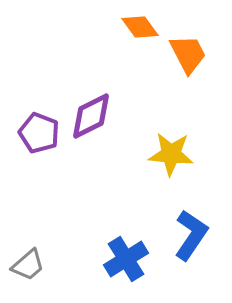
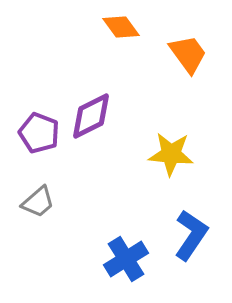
orange diamond: moved 19 px left
orange trapezoid: rotated 9 degrees counterclockwise
gray trapezoid: moved 10 px right, 63 px up
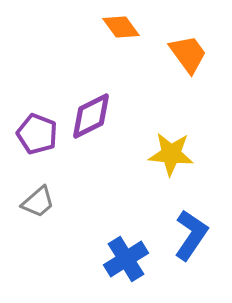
purple pentagon: moved 2 px left, 1 px down
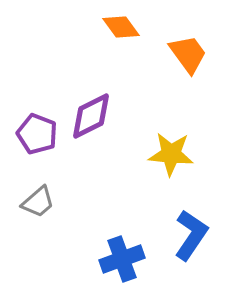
blue cross: moved 4 px left; rotated 12 degrees clockwise
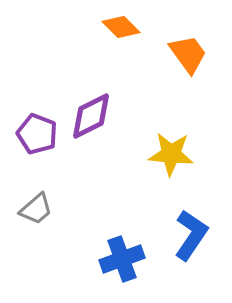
orange diamond: rotated 9 degrees counterclockwise
gray trapezoid: moved 2 px left, 7 px down
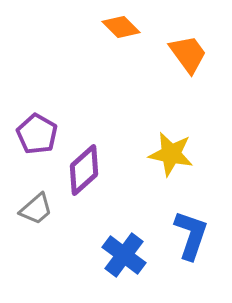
purple diamond: moved 7 px left, 54 px down; rotated 15 degrees counterclockwise
purple pentagon: rotated 9 degrees clockwise
yellow star: rotated 6 degrees clockwise
blue L-shape: rotated 15 degrees counterclockwise
blue cross: moved 2 px right, 4 px up; rotated 33 degrees counterclockwise
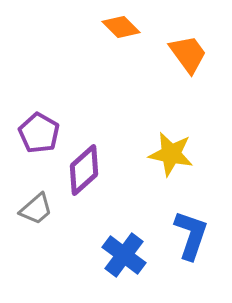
purple pentagon: moved 2 px right, 1 px up
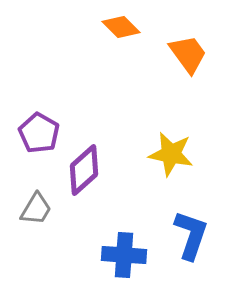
gray trapezoid: rotated 18 degrees counterclockwise
blue cross: rotated 33 degrees counterclockwise
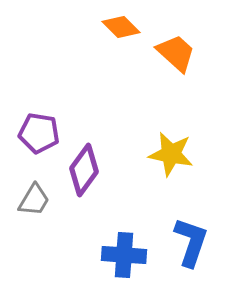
orange trapezoid: moved 12 px left, 1 px up; rotated 12 degrees counterclockwise
purple pentagon: rotated 21 degrees counterclockwise
purple diamond: rotated 12 degrees counterclockwise
gray trapezoid: moved 2 px left, 9 px up
blue L-shape: moved 7 px down
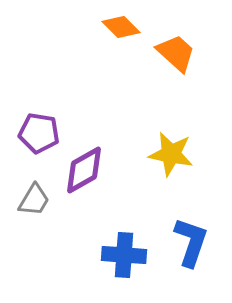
purple diamond: rotated 24 degrees clockwise
